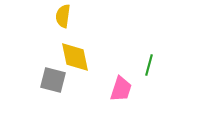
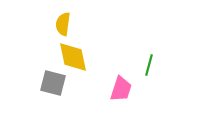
yellow semicircle: moved 8 px down
yellow diamond: moved 2 px left
gray square: moved 3 px down
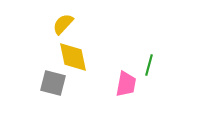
yellow semicircle: rotated 35 degrees clockwise
pink trapezoid: moved 5 px right, 5 px up; rotated 8 degrees counterclockwise
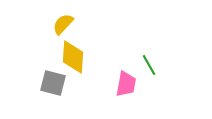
yellow diamond: rotated 16 degrees clockwise
green line: rotated 45 degrees counterclockwise
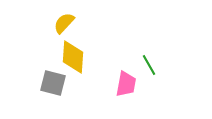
yellow semicircle: moved 1 px right, 1 px up
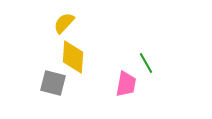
green line: moved 3 px left, 2 px up
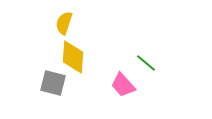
yellow semicircle: rotated 25 degrees counterclockwise
green line: rotated 20 degrees counterclockwise
pink trapezoid: moved 3 px left, 1 px down; rotated 128 degrees clockwise
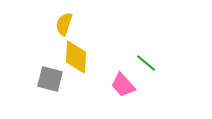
yellow semicircle: moved 1 px down
yellow diamond: moved 3 px right
gray square: moved 3 px left, 4 px up
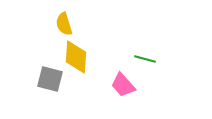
yellow semicircle: rotated 35 degrees counterclockwise
green line: moved 1 px left, 4 px up; rotated 25 degrees counterclockwise
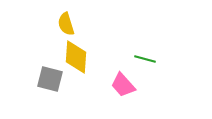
yellow semicircle: moved 2 px right
